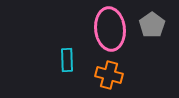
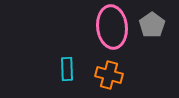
pink ellipse: moved 2 px right, 2 px up
cyan rectangle: moved 9 px down
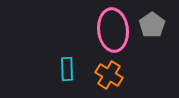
pink ellipse: moved 1 px right, 3 px down
orange cross: rotated 16 degrees clockwise
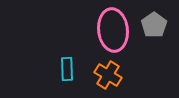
gray pentagon: moved 2 px right
orange cross: moved 1 px left
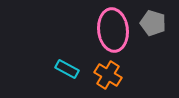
gray pentagon: moved 1 px left, 2 px up; rotated 20 degrees counterclockwise
cyan rectangle: rotated 60 degrees counterclockwise
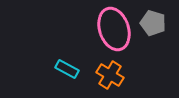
pink ellipse: moved 1 px right, 1 px up; rotated 12 degrees counterclockwise
orange cross: moved 2 px right
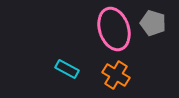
orange cross: moved 6 px right
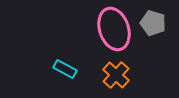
cyan rectangle: moved 2 px left
orange cross: rotated 12 degrees clockwise
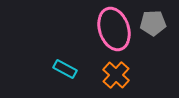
gray pentagon: rotated 20 degrees counterclockwise
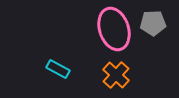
cyan rectangle: moved 7 px left
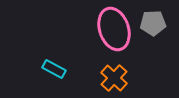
cyan rectangle: moved 4 px left
orange cross: moved 2 px left, 3 px down
